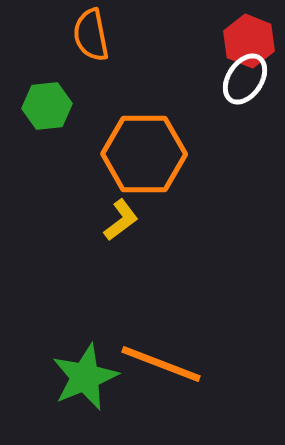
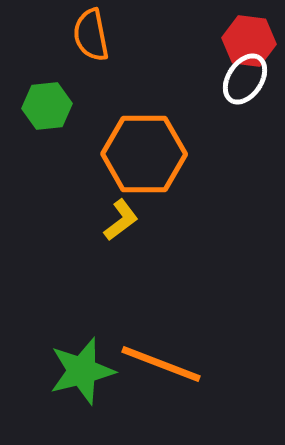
red hexagon: rotated 15 degrees counterclockwise
green star: moved 3 px left, 6 px up; rotated 8 degrees clockwise
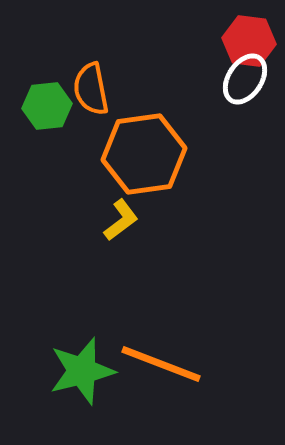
orange semicircle: moved 54 px down
orange hexagon: rotated 8 degrees counterclockwise
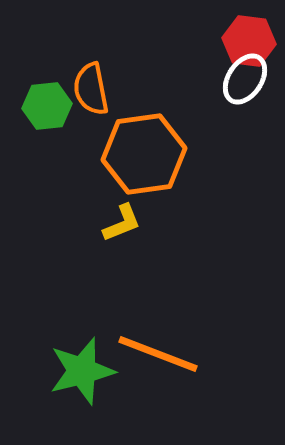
yellow L-shape: moved 1 px right, 3 px down; rotated 15 degrees clockwise
orange line: moved 3 px left, 10 px up
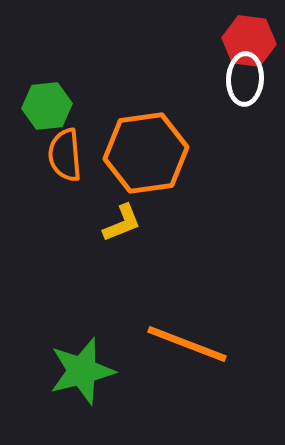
white ellipse: rotated 30 degrees counterclockwise
orange semicircle: moved 26 px left, 66 px down; rotated 6 degrees clockwise
orange hexagon: moved 2 px right, 1 px up
orange line: moved 29 px right, 10 px up
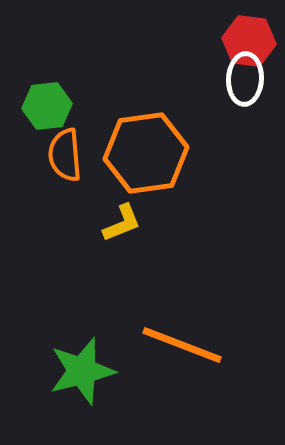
orange line: moved 5 px left, 1 px down
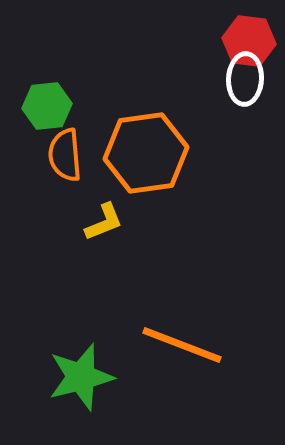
yellow L-shape: moved 18 px left, 1 px up
green star: moved 1 px left, 6 px down
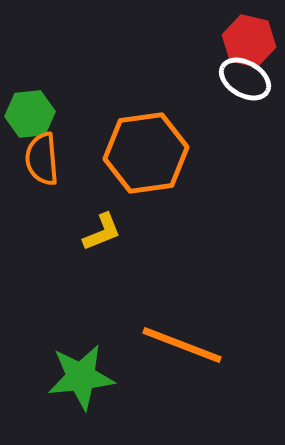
red hexagon: rotated 6 degrees clockwise
white ellipse: rotated 63 degrees counterclockwise
green hexagon: moved 17 px left, 8 px down
orange semicircle: moved 23 px left, 4 px down
yellow L-shape: moved 2 px left, 10 px down
green star: rotated 8 degrees clockwise
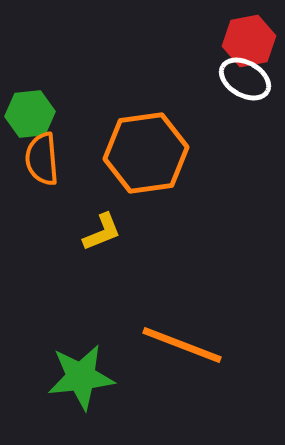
red hexagon: rotated 24 degrees counterclockwise
